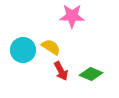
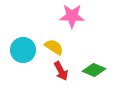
yellow semicircle: moved 3 px right
green diamond: moved 3 px right, 4 px up
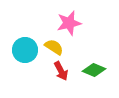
pink star: moved 3 px left, 7 px down; rotated 15 degrees counterclockwise
cyan circle: moved 2 px right
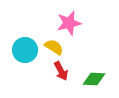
green diamond: moved 9 px down; rotated 20 degrees counterclockwise
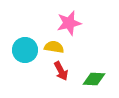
yellow semicircle: rotated 24 degrees counterclockwise
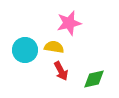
green diamond: rotated 15 degrees counterclockwise
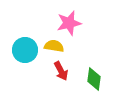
yellow semicircle: moved 1 px up
green diamond: rotated 70 degrees counterclockwise
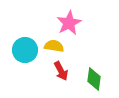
pink star: rotated 15 degrees counterclockwise
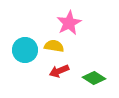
red arrow: moved 2 px left; rotated 96 degrees clockwise
green diamond: moved 1 px up; rotated 65 degrees counterclockwise
